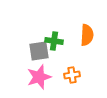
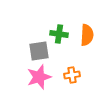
green cross: moved 5 px right, 7 px up
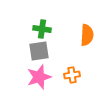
green cross: moved 17 px left, 5 px up
